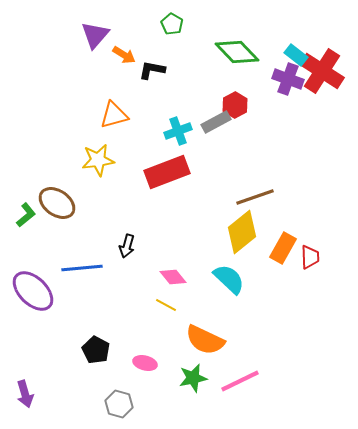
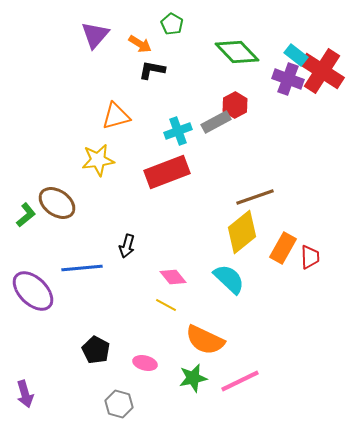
orange arrow: moved 16 px right, 11 px up
orange triangle: moved 2 px right, 1 px down
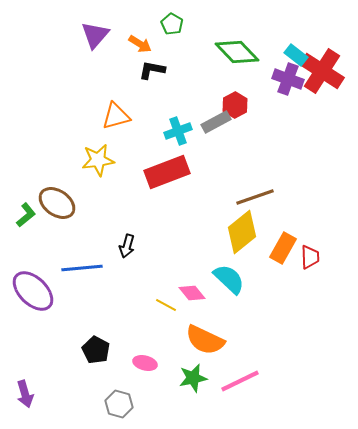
pink diamond: moved 19 px right, 16 px down
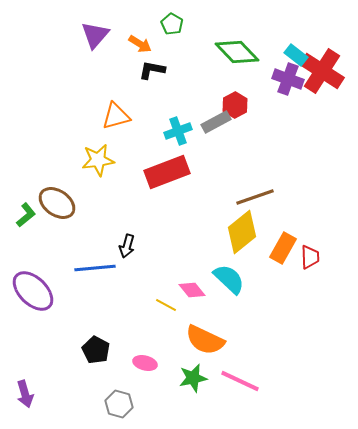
blue line: moved 13 px right
pink diamond: moved 3 px up
pink line: rotated 51 degrees clockwise
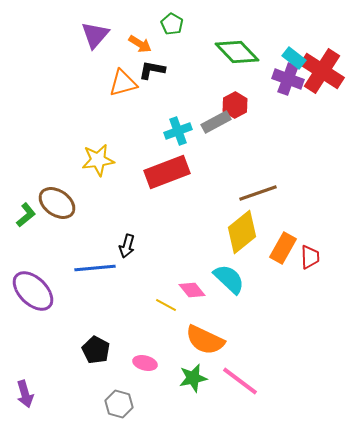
cyan rectangle: moved 2 px left, 3 px down
orange triangle: moved 7 px right, 33 px up
brown line: moved 3 px right, 4 px up
pink line: rotated 12 degrees clockwise
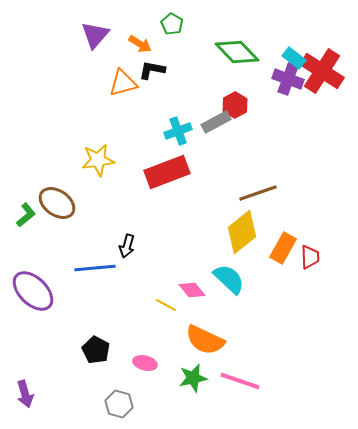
pink line: rotated 18 degrees counterclockwise
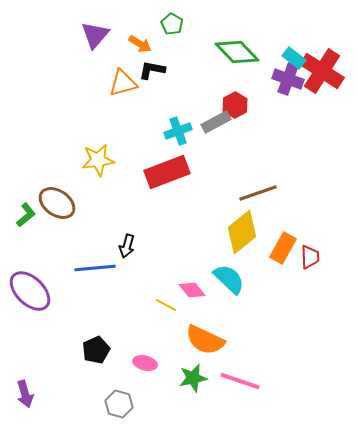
purple ellipse: moved 3 px left
black pentagon: rotated 20 degrees clockwise
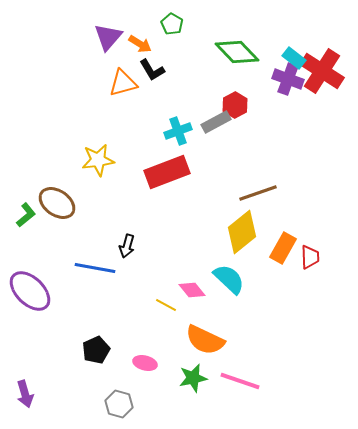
purple triangle: moved 13 px right, 2 px down
black L-shape: rotated 132 degrees counterclockwise
blue line: rotated 15 degrees clockwise
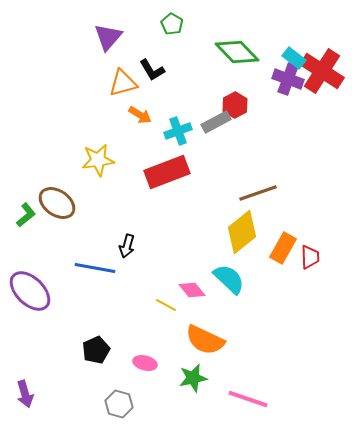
orange arrow: moved 71 px down
pink line: moved 8 px right, 18 px down
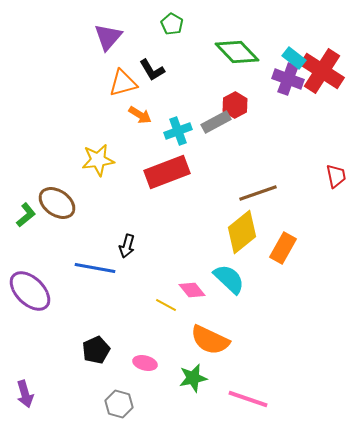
red trapezoid: moved 26 px right, 81 px up; rotated 10 degrees counterclockwise
orange semicircle: moved 5 px right
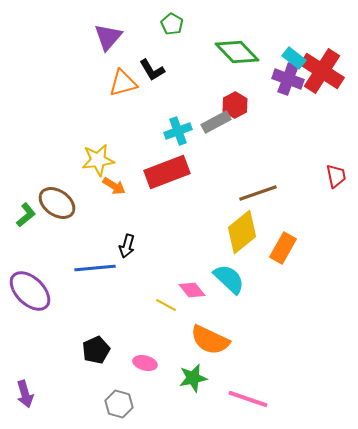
orange arrow: moved 26 px left, 71 px down
blue line: rotated 15 degrees counterclockwise
